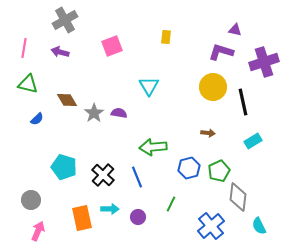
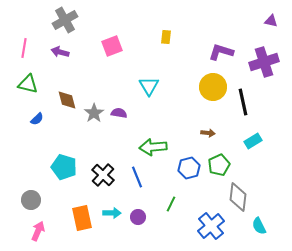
purple triangle: moved 36 px right, 9 px up
brown diamond: rotated 15 degrees clockwise
green pentagon: moved 6 px up
cyan arrow: moved 2 px right, 4 px down
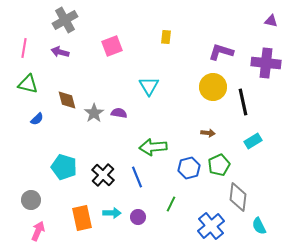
purple cross: moved 2 px right, 1 px down; rotated 24 degrees clockwise
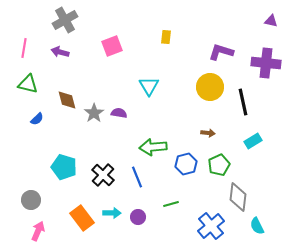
yellow circle: moved 3 px left
blue hexagon: moved 3 px left, 4 px up
green line: rotated 49 degrees clockwise
orange rectangle: rotated 25 degrees counterclockwise
cyan semicircle: moved 2 px left
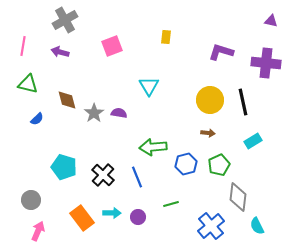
pink line: moved 1 px left, 2 px up
yellow circle: moved 13 px down
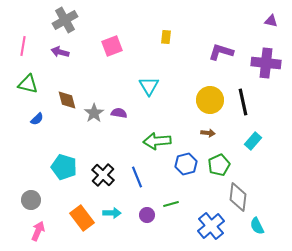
cyan rectangle: rotated 18 degrees counterclockwise
green arrow: moved 4 px right, 6 px up
purple circle: moved 9 px right, 2 px up
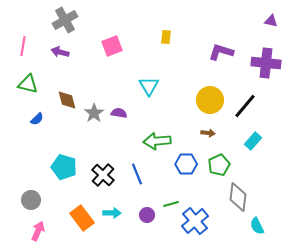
black line: moved 2 px right, 4 px down; rotated 52 degrees clockwise
blue hexagon: rotated 15 degrees clockwise
blue line: moved 3 px up
blue cross: moved 16 px left, 5 px up
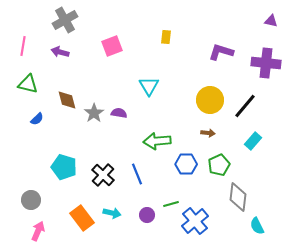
cyan arrow: rotated 12 degrees clockwise
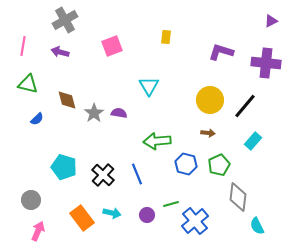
purple triangle: rotated 40 degrees counterclockwise
blue hexagon: rotated 15 degrees clockwise
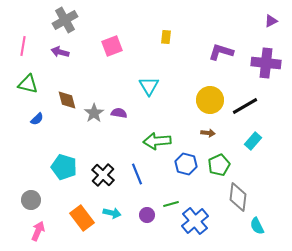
black line: rotated 20 degrees clockwise
